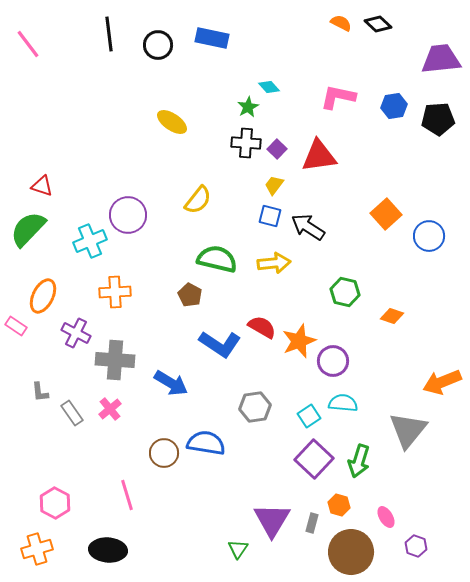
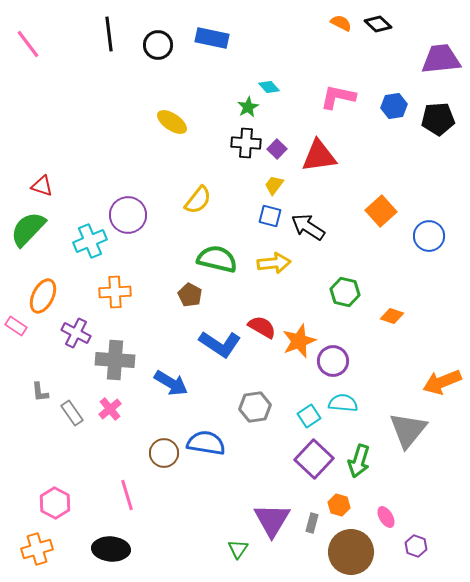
orange square at (386, 214): moved 5 px left, 3 px up
black ellipse at (108, 550): moved 3 px right, 1 px up
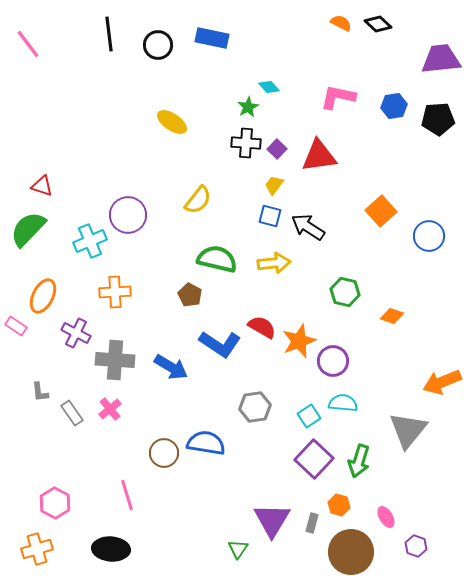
blue arrow at (171, 383): moved 16 px up
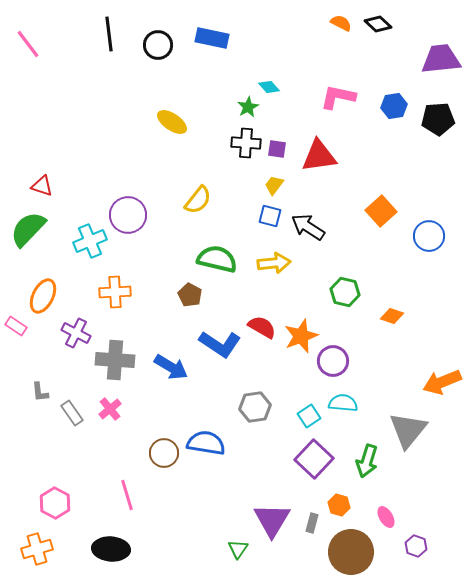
purple square at (277, 149): rotated 36 degrees counterclockwise
orange star at (299, 341): moved 2 px right, 5 px up
green arrow at (359, 461): moved 8 px right
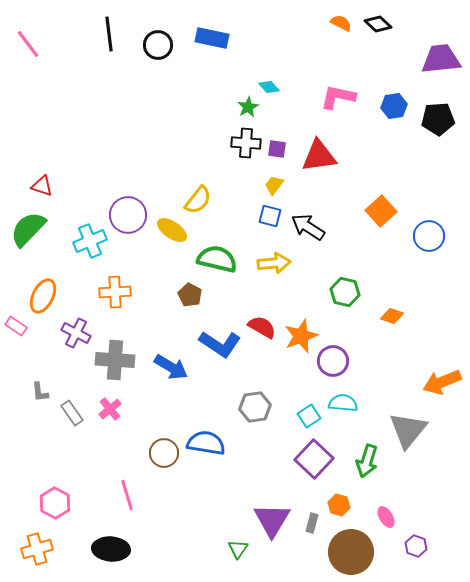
yellow ellipse at (172, 122): moved 108 px down
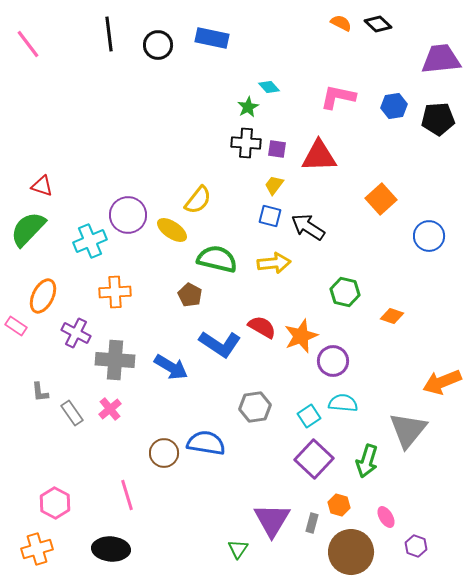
red triangle at (319, 156): rotated 6 degrees clockwise
orange square at (381, 211): moved 12 px up
